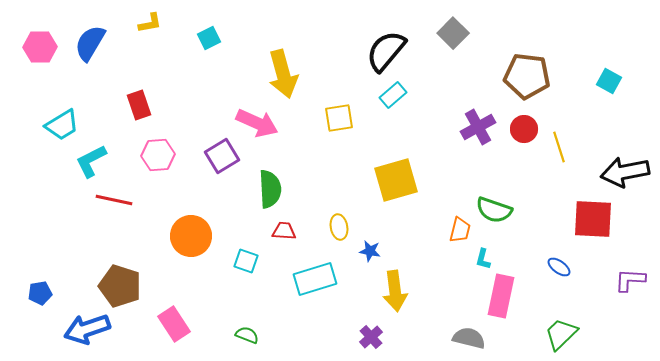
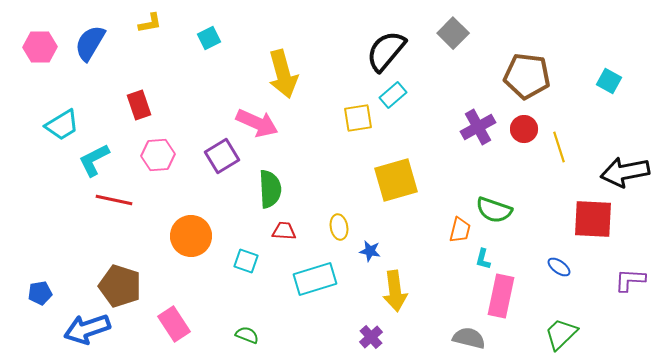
yellow square at (339, 118): moved 19 px right
cyan L-shape at (91, 161): moved 3 px right, 1 px up
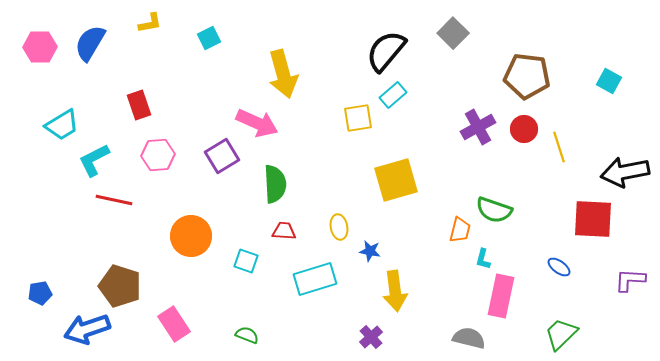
green semicircle at (270, 189): moved 5 px right, 5 px up
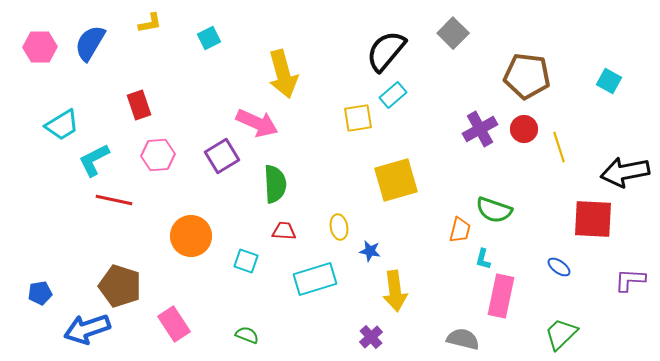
purple cross at (478, 127): moved 2 px right, 2 px down
gray semicircle at (469, 338): moved 6 px left, 1 px down
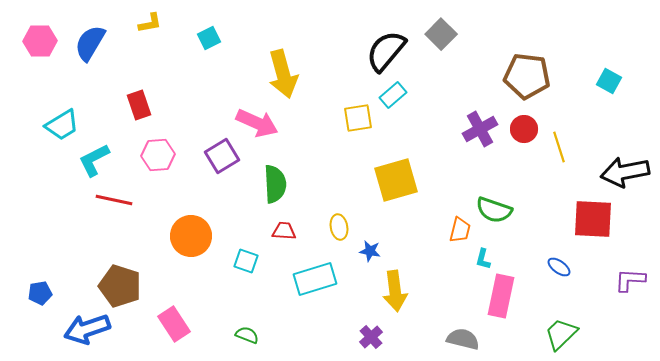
gray square at (453, 33): moved 12 px left, 1 px down
pink hexagon at (40, 47): moved 6 px up
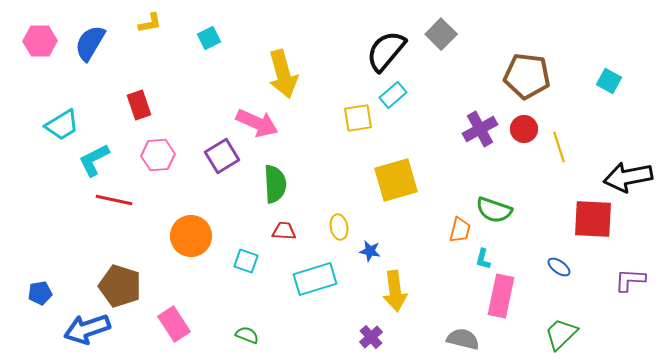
black arrow at (625, 172): moved 3 px right, 5 px down
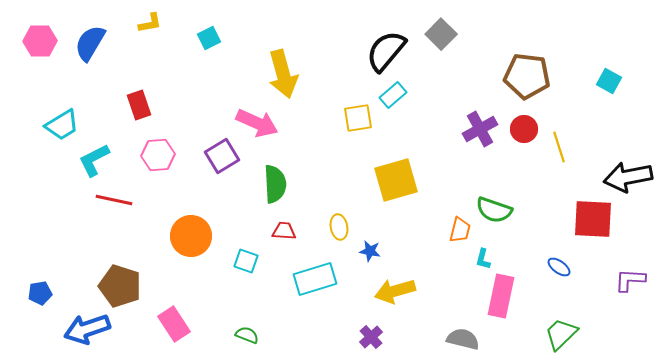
yellow arrow at (395, 291): rotated 81 degrees clockwise
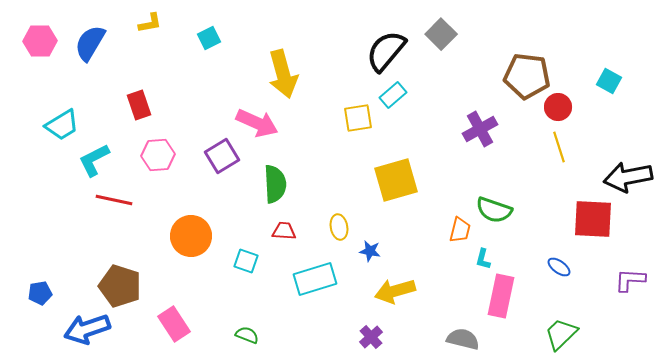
red circle at (524, 129): moved 34 px right, 22 px up
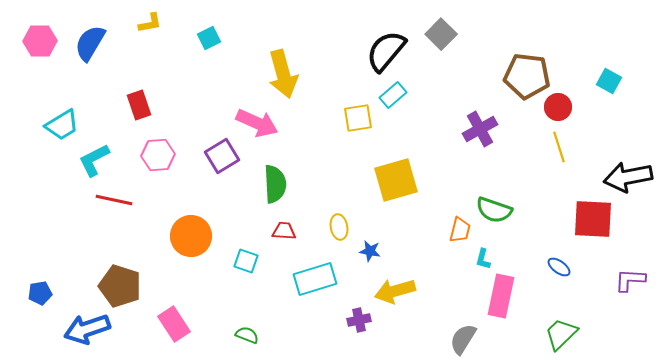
purple cross at (371, 337): moved 12 px left, 17 px up; rotated 30 degrees clockwise
gray semicircle at (463, 339): rotated 72 degrees counterclockwise
